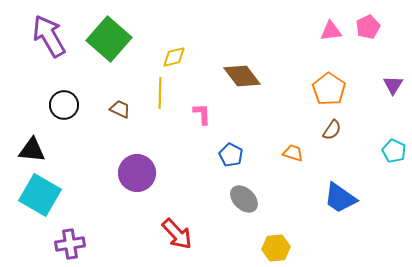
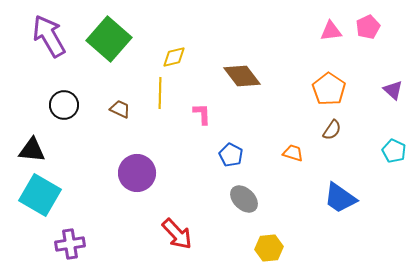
purple triangle: moved 5 px down; rotated 20 degrees counterclockwise
yellow hexagon: moved 7 px left
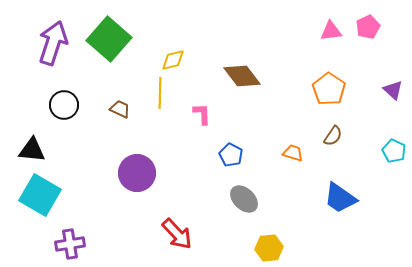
purple arrow: moved 4 px right, 7 px down; rotated 48 degrees clockwise
yellow diamond: moved 1 px left, 3 px down
brown semicircle: moved 1 px right, 6 px down
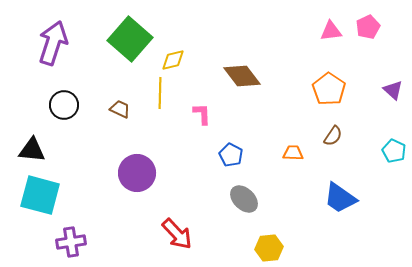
green square: moved 21 px right
orange trapezoid: rotated 15 degrees counterclockwise
cyan square: rotated 15 degrees counterclockwise
purple cross: moved 1 px right, 2 px up
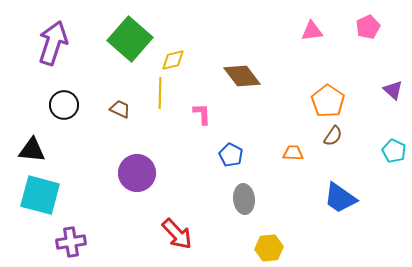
pink triangle: moved 19 px left
orange pentagon: moved 1 px left, 12 px down
gray ellipse: rotated 40 degrees clockwise
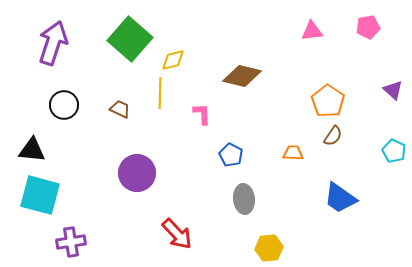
pink pentagon: rotated 15 degrees clockwise
brown diamond: rotated 39 degrees counterclockwise
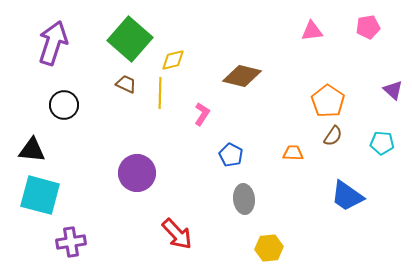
brown trapezoid: moved 6 px right, 25 px up
pink L-shape: rotated 35 degrees clockwise
cyan pentagon: moved 12 px left, 8 px up; rotated 20 degrees counterclockwise
blue trapezoid: moved 7 px right, 2 px up
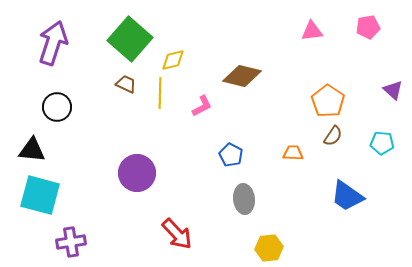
black circle: moved 7 px left, 2 px down
pink L-shape: moved 8 px up; rotated 30 degrees clockwise
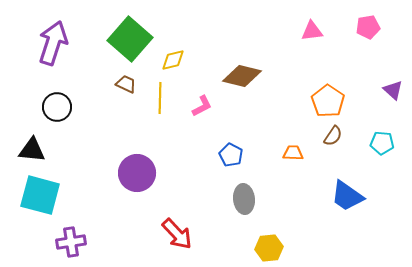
yellow line: moved 5 px down
